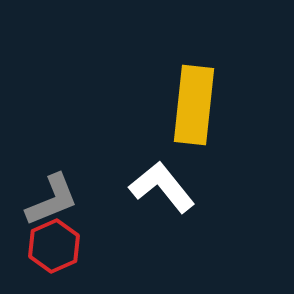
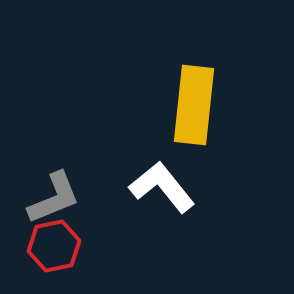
gray L-shape: moved 2 px right, 2 px up
red hexagon: rotated 12 degrees clockwise
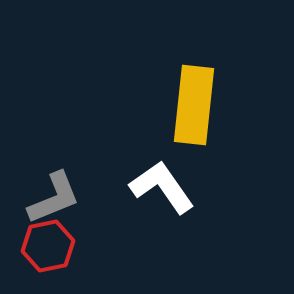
white L-shape: rotated 4 degrees clockwise
red hexagon: moved 6 px left
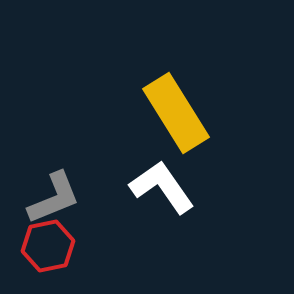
yellow rectangle: moved 18 px left, 8 px down; rotated 38 degrees counterclockwise
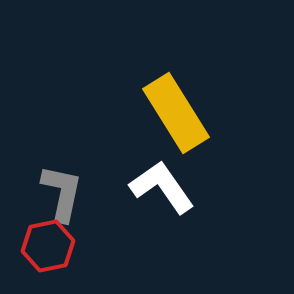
gray L-shape: moved 8 px right, 5 px up; rotated 56 degrees counterclockwise
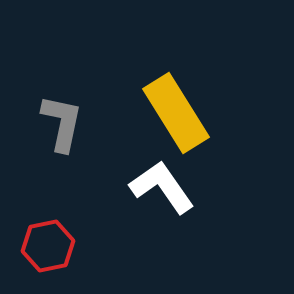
gray L-shape: moved 70 px up
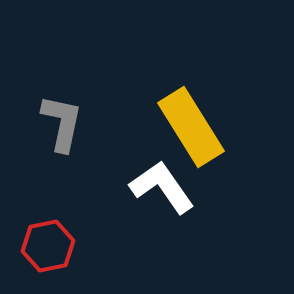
yellow rectangle: moved 15 px right, 14 px down
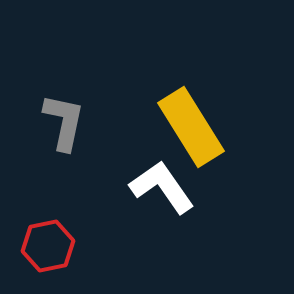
gray L-shape: moved 2 px right, 1 px up
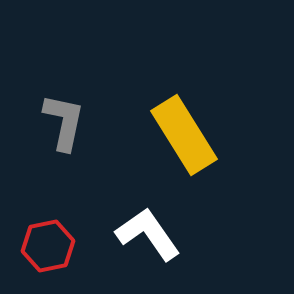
yellow rectangle: moved 7 px left, 8 px down
white L-shape: moved 14 px left, 47 px down
